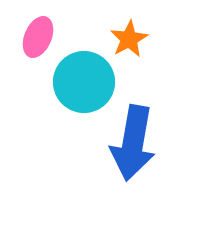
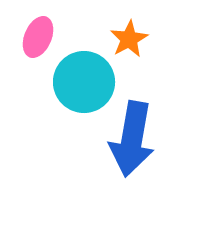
blue arrow: moved 1 px left, 4 px up
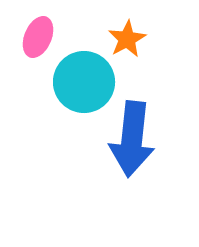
orange star: moved 2 px left
blue arrow: rotated 4 degrees counterclockwise
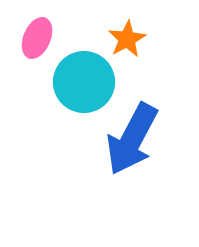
pink ellipse: moved 1 px left, 1 px down
blue arrow: rotated 22 degrees clockwise
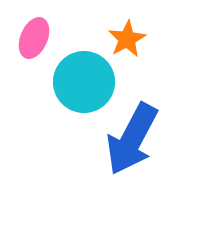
pink ellipse: moved 3 px left
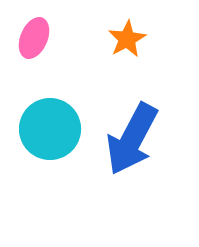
cyan circle: moved 34 px left, 47 px down
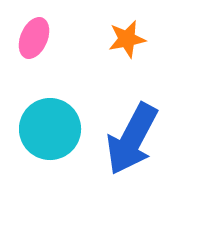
orange star: rotated 18 degrees clockwise
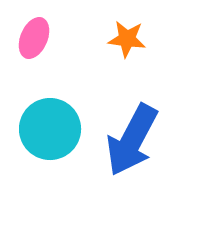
orange star: rotated 18 degrees clockwise
blue arrow: moved 1 px down
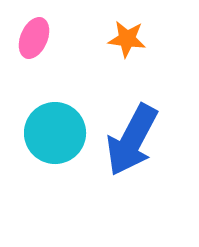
cyan circle: moved 5 px right, 4 px down
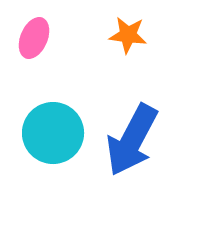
orange star: moved 1 px right, 4 px up
cyan circle: moved 2 px left
